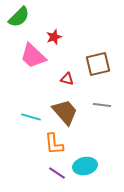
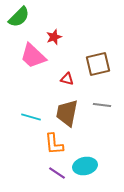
brown trapezoid: moved 2 px right, 1 px down; rotated 128 degrees counterclockwise
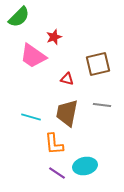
pink trapezoid: rotated 8 degrees counterclockwise
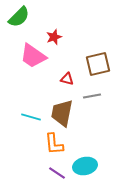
gray line: moved 10 px left, 9 px up; rotated 18 degrees counterclockwise
brown trapezoid: moved 5 px left
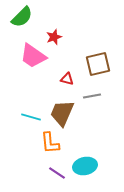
green semicircle: moved 3 px right
brown trapezoid: rotated 12 degrees clockwise
orange L-shape: moved 4 px left, 1 px up
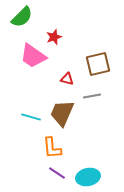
orange L-shape: moved 2 px right, 5 px down
cyan ellipse: moved 3 px right, 11 px down
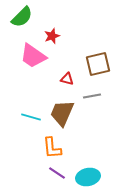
red star: moved 2 px left, 1 px up
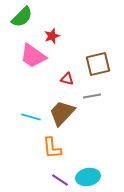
brown trapezoid: rotated 20 degrees clockwise
purple line: moved 3 px right, 7 px down
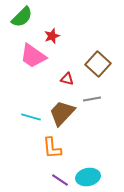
brown square: rotated 35 degrees counterclockwise
gray line: moved 3 px down
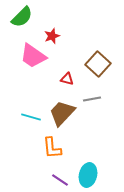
cyan ellipse: moved 2 px up; rotated 65 degrees counterclockwise
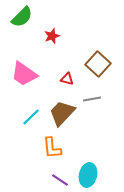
pink trapezoid: moved 9 px left, 18 px down
cyan line: rotated 60 degrees counterclockwise
